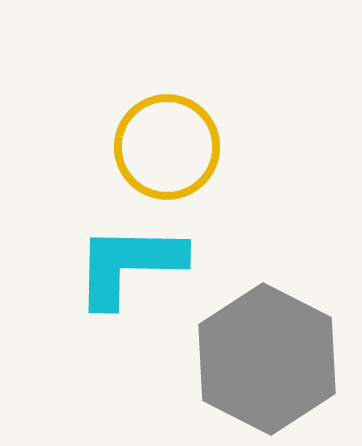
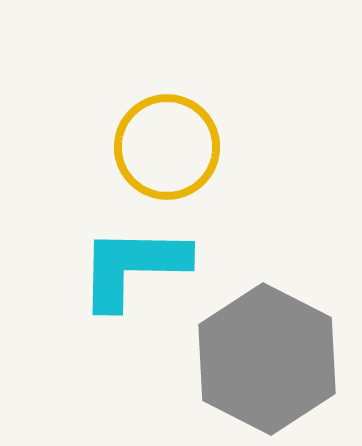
cyan L-shape: moved 4 px right, 2 px down
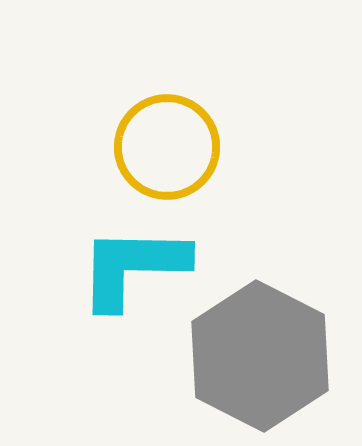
gray hexagon: moved 7 px left, 3 px up
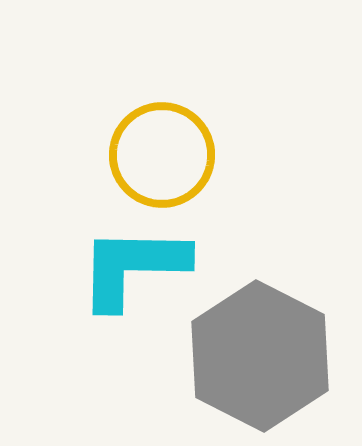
yellow circle: moved 5 px left, 8 px down
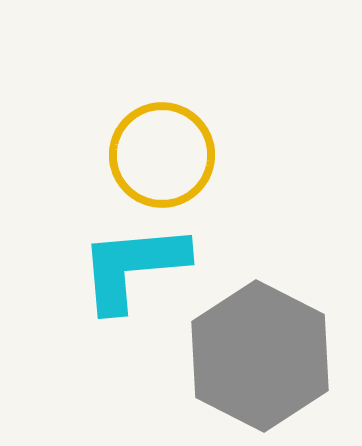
cyan L-shape: rotated 6 degrees counterclockwise
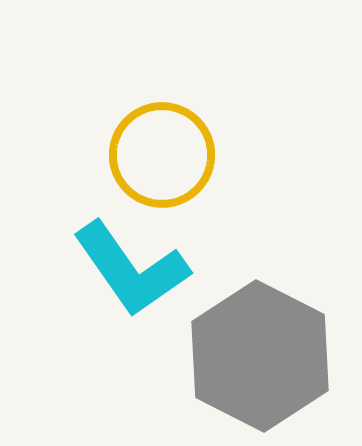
cyan L-shape: moved 2 px left, 2 px down; rotated 120 degrees counterclockwise
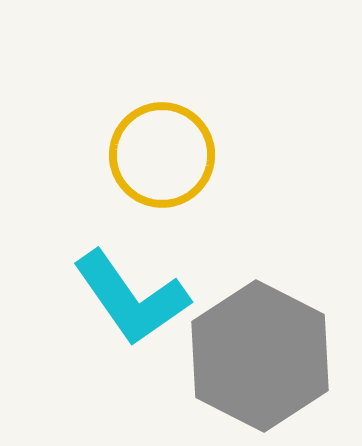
cyan L-shape: moved 29 px down
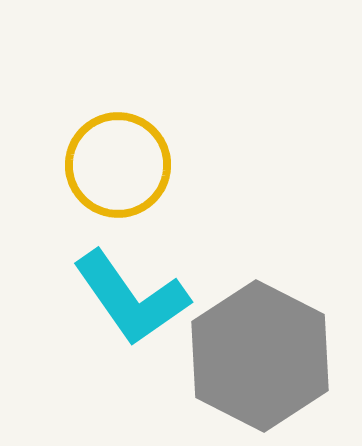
yellow circle: moved 44 px left, 10 px down
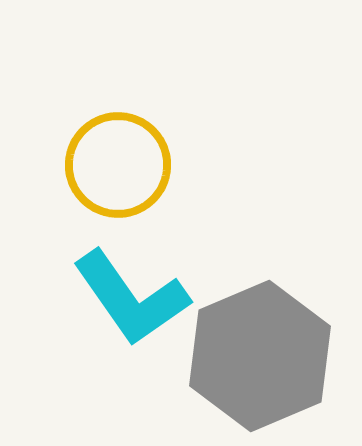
gray hexagon: rotated 10 degrees clockwise
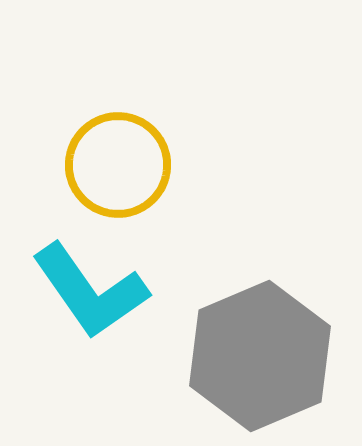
cyan L-shape: moved 41 px left, 7 px up
